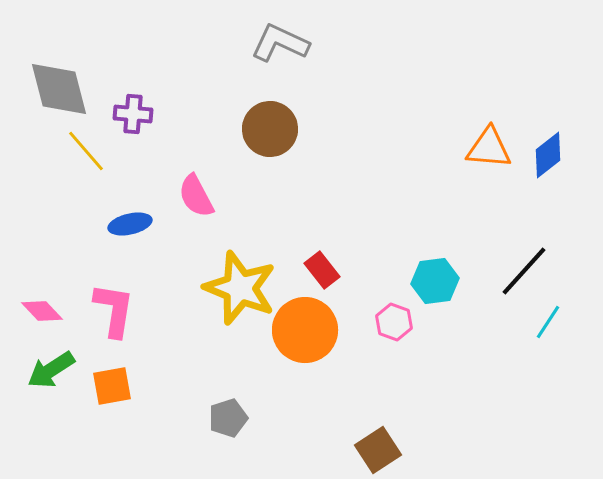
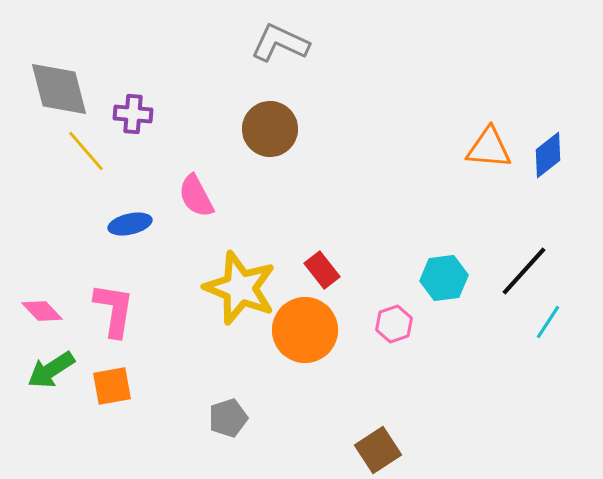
cyan hexagon: moved 9 px right, 3 px up
pink hexagon: moved 2 px down; rotated 21 degrees clockwise
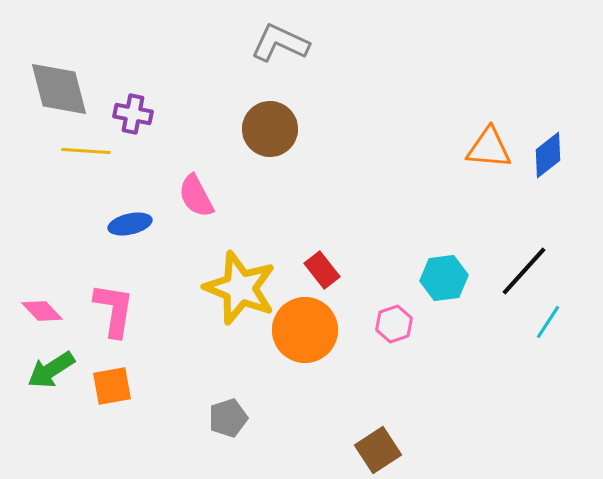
purple cross: rotated 6 degrees clockwise
yellow line: rotated 45 degrees counterclockwise
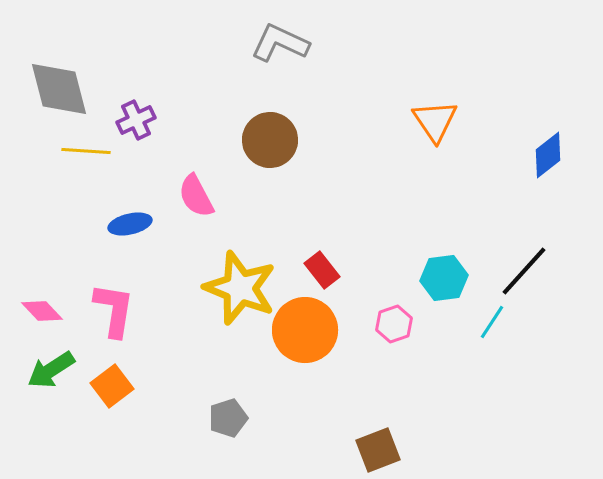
purple cross: moved 3 px right, 6 px down; rotated 36 degrees counterclockwise
brown circle: moved 11 px down
orange triangle: moved 54 px left, 27 px up; rotated 51 degrees clockwise
cyan line: moved 56 px left
orange square: rotated 27 degrees counterclockwise
brown square: rotated 12 degrees clockwise
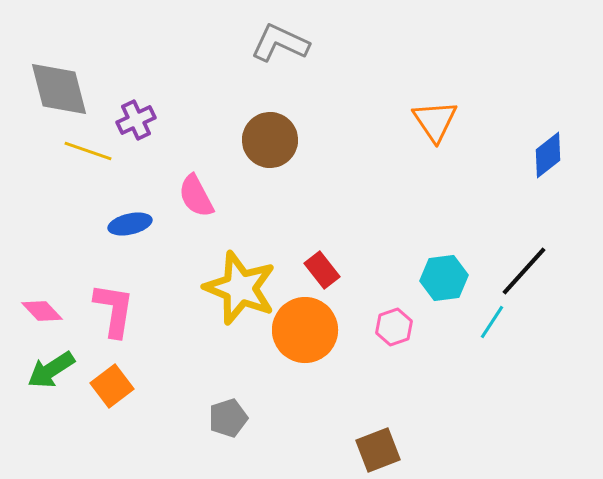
yellow line: moved 2 px right; rotated 15 degrees clockwise
pink hexagon: moved 3 px down
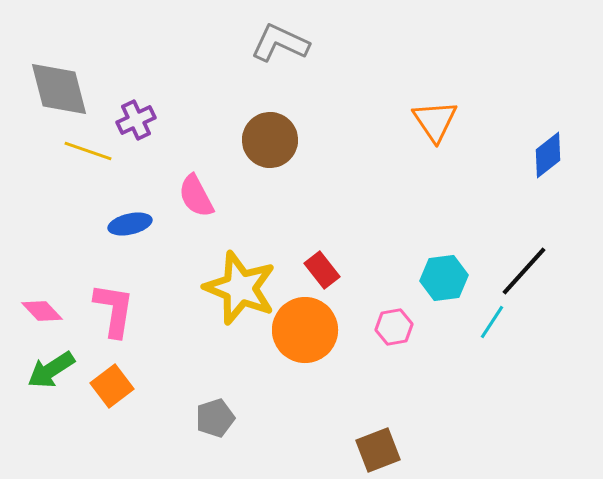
pink hexagon: rotated 9 degrees clockwise
gray pentagon: moved 13 px left
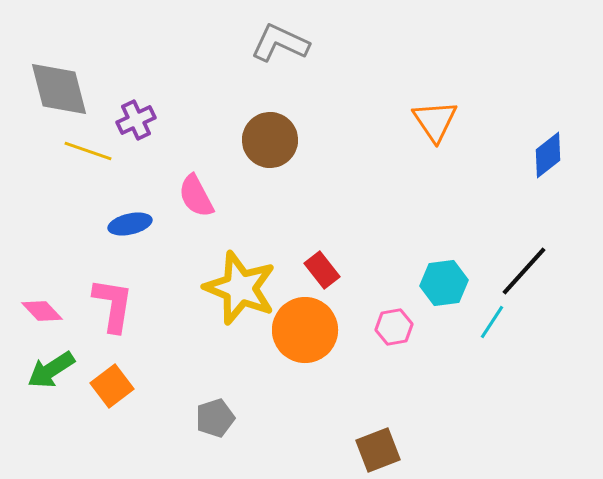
cyan hexagon: moved 5 px down
pink L-shape: moved 1 px left, 5 px up
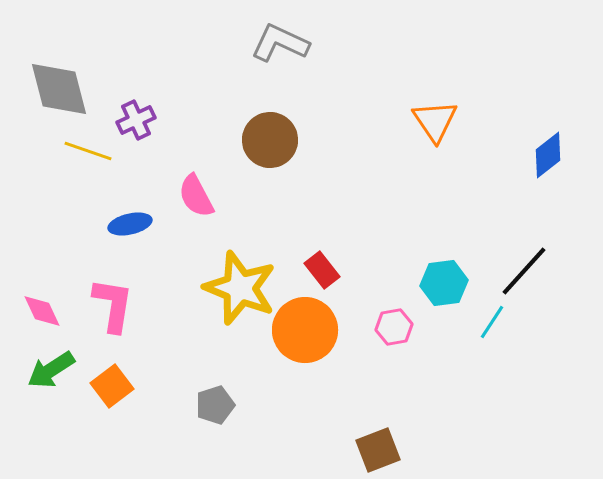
pink diamond: rotated 18 degrees clockwise
gray pentagon: moved 13 px up
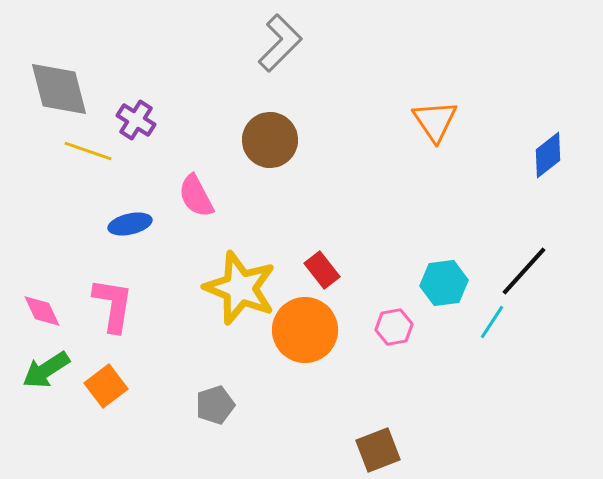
gray L-shape: rotated 110 degrees clockwise
purple cross: rotated 33 degrees counterclockwise
green arrow: moved 5 px left
orange square: moved 6 px left
